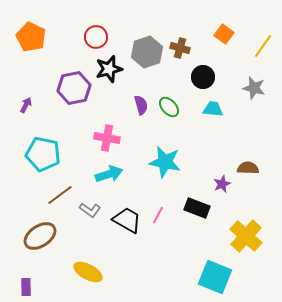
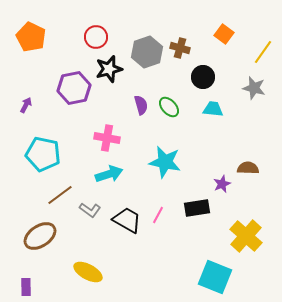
yellow line: moved 6 px down
black rectangle: rotated 30 degrees counterclockwise
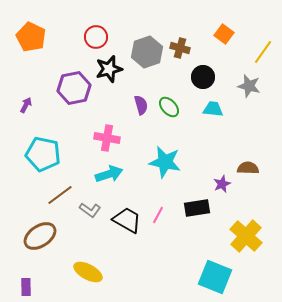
gray star: moved 5 px left, 2 px up
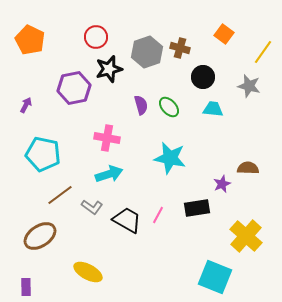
orange pentagon: moved 1 px left, 3 px down
cyan star: moved 5 px right, 4 px up
gray L-shape: moved 2 px right, 3 px up
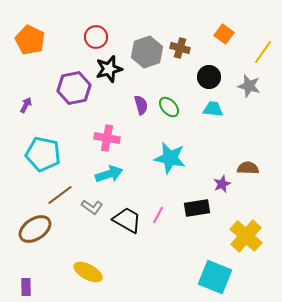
black circle: moved 6 px right
brown ellipse: moved 5 px left, 7 px up
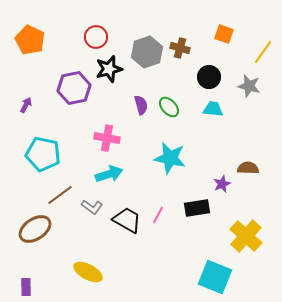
orange square: rotated 18 degrees counterclockwise
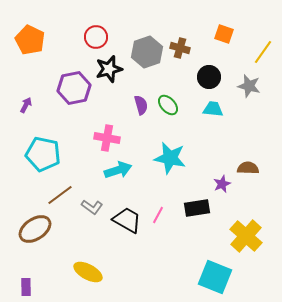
green ellipse: moved 1 px left, 2 px up
cyan arrow: moved 9 px right, 4 px up
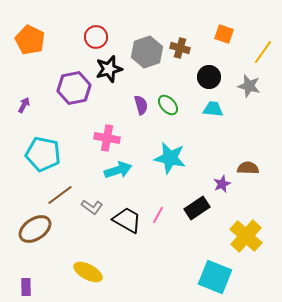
purple arrow: moved 2 px left
black rectangle: rotated 25 degrees counterclockwise
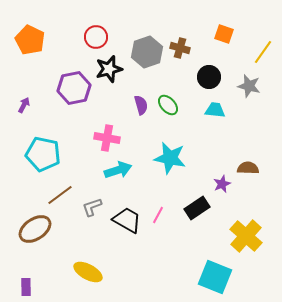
cyan trapezoid: moved 2 px right, 1 px down
gray L-shape: rotated 125 degrees clockwise
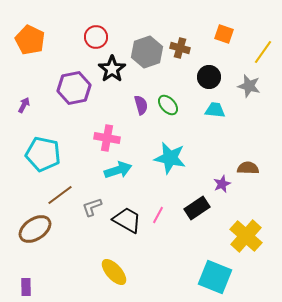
black star: moved 3 px right; rotated 20 degrees counterclockwise
yellow ellipse: moved 26 px right; rotated 20 degrees clockwise
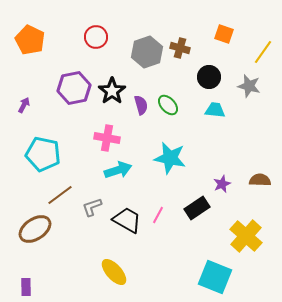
black star: moved 22 px down
brown semicircle: moved 12 px right, 12 px down
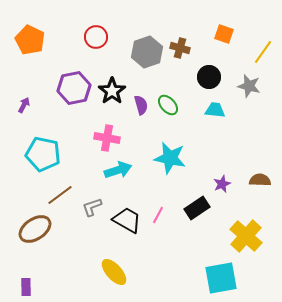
cyan square: moved 6 px right, 1 px down; rotated 32 degrees counterclockwise
